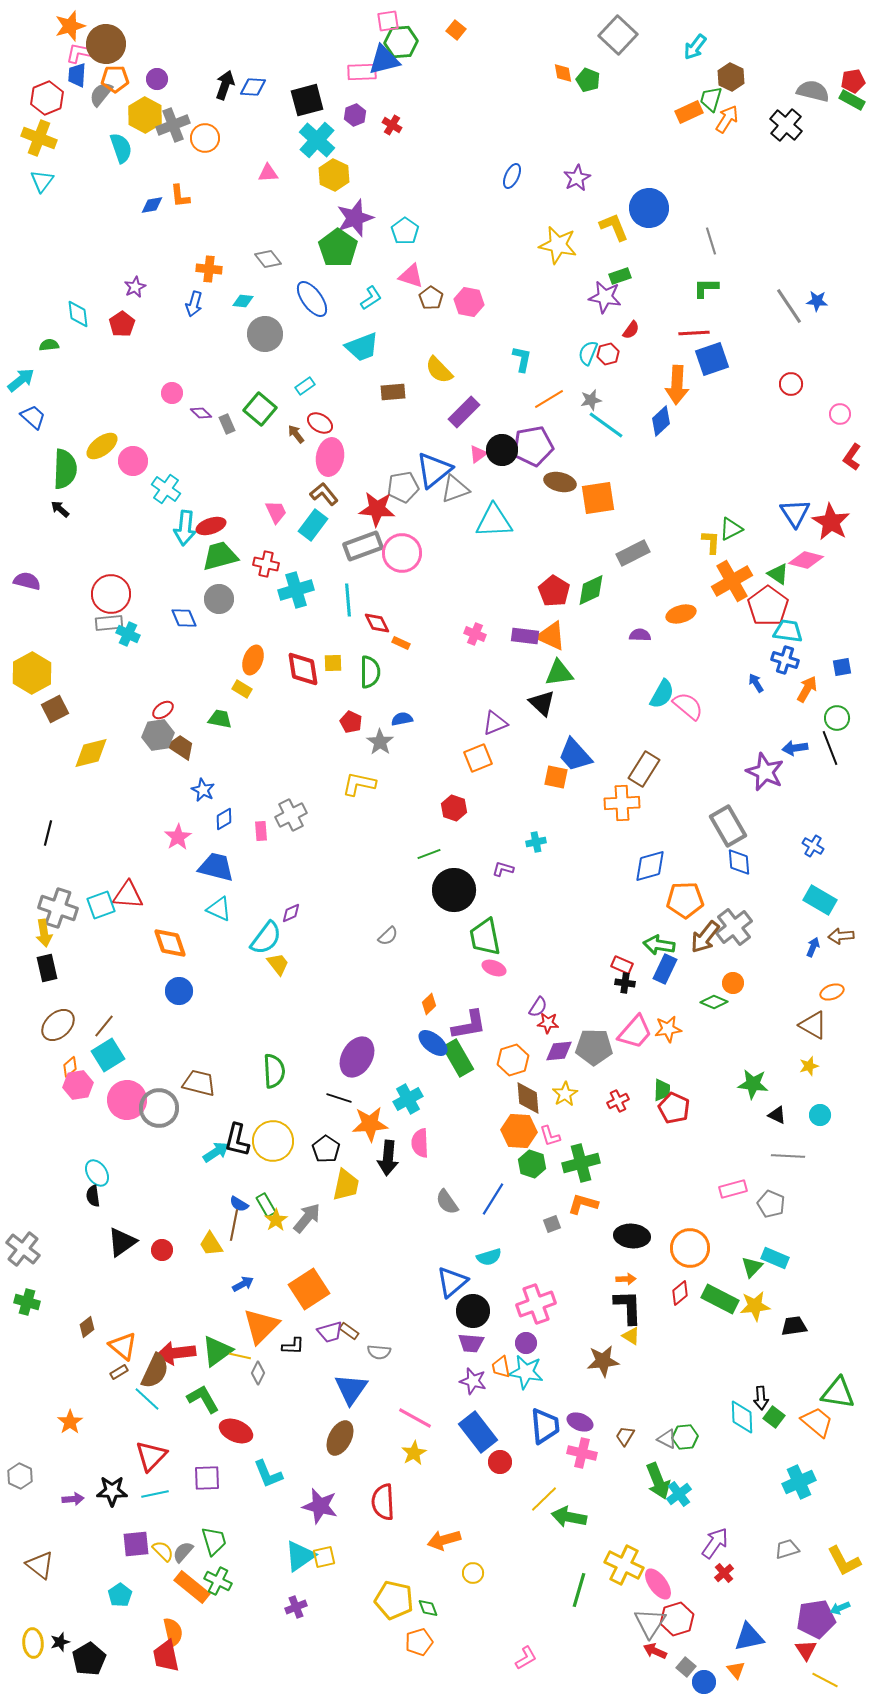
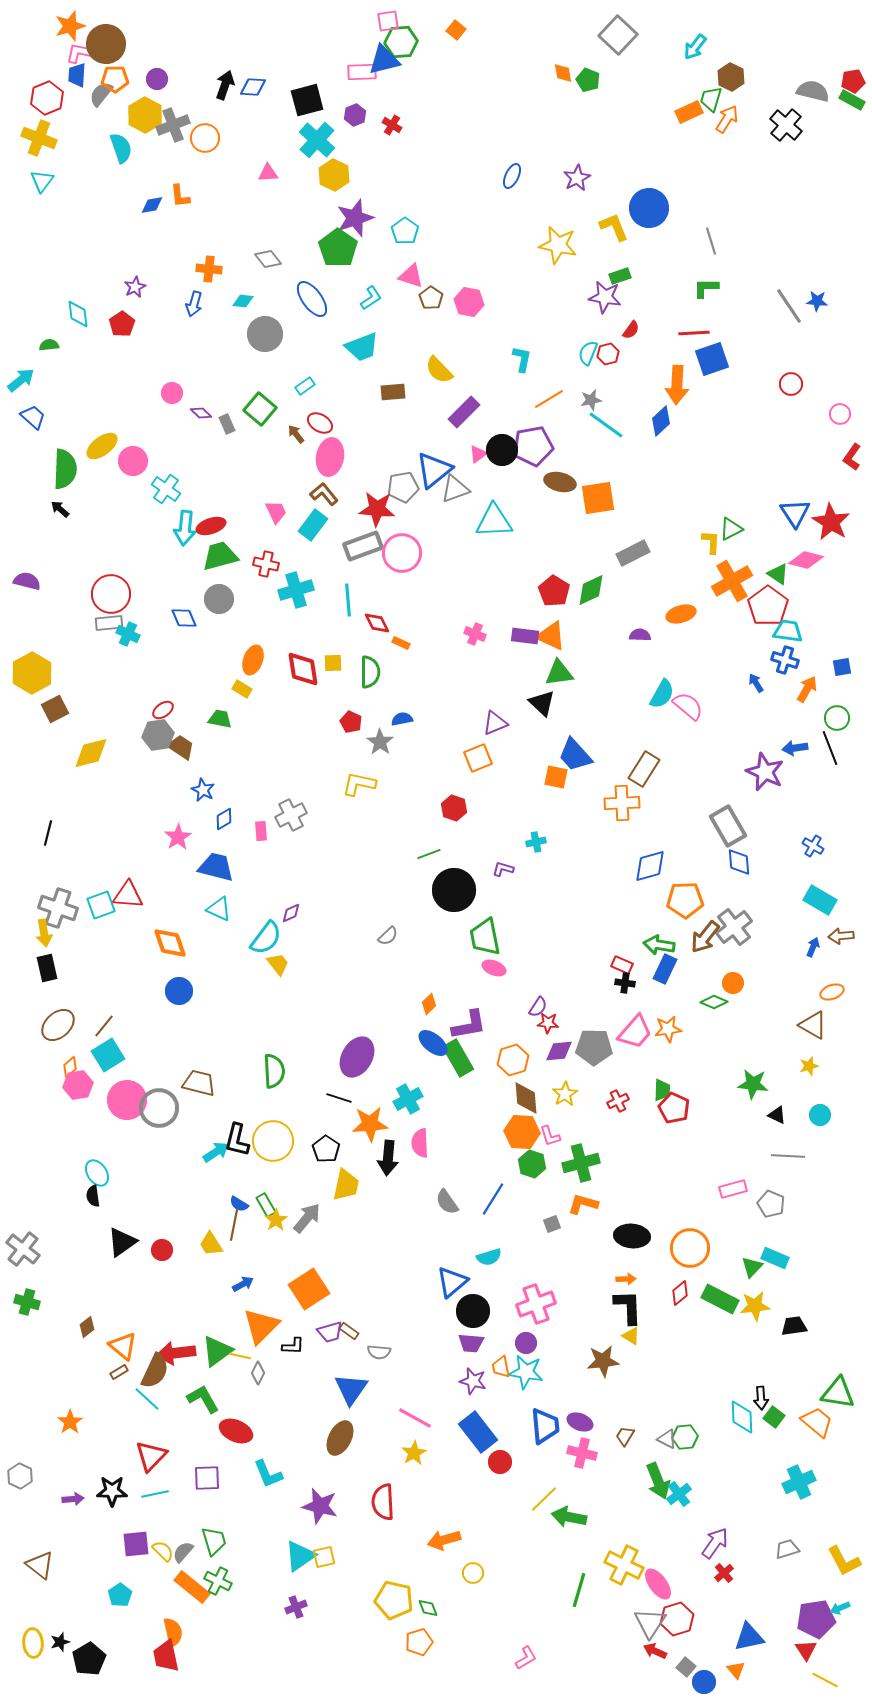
brown diamond at (528, 1098): moved 2 px left
orange hexagon at (519, 1131): moved 3 px right, 1 px down
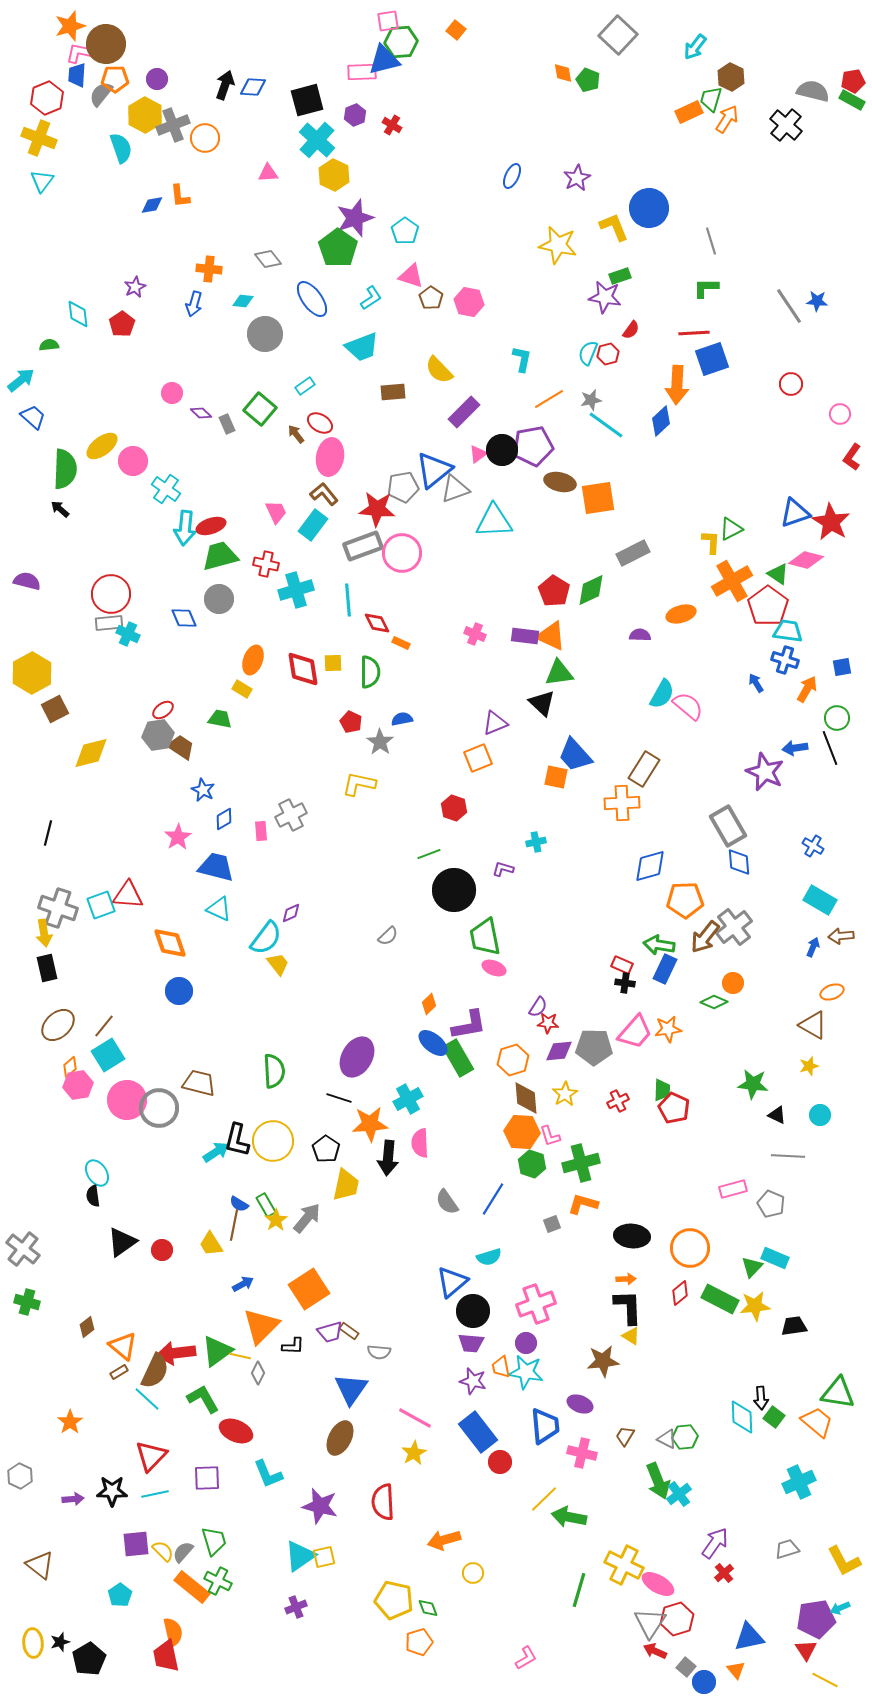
blue triangle at (795, 513): rotated 44 degrees clockwise
purple ellipse at (580, 1422): moved 18 px up
pink ellipse at (658, 1584): rotated 24 degrees counterclockwise
